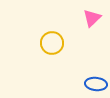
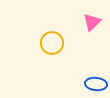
pink triangle: moved 4 px down
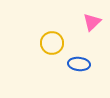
blue ellipse: moved 17 px left, 20 px up
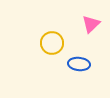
pink triangle: moved 1 px left, 2 px down
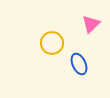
blue ellipse: rotated 60 degrees clockwise
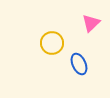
pink triangle: moved 1 px up
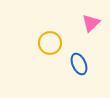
yellow circle: moved 2 px left
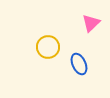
yellow circle: moved 2 px left, 4 px down
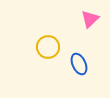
pink triangle: moved 1 px left, 4 px up
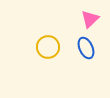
blue ellipse: moved 7 px right, 16 px up
